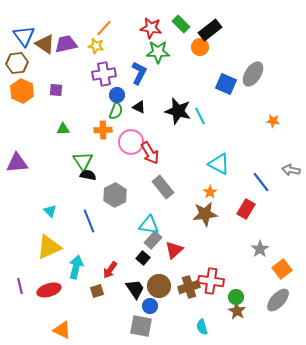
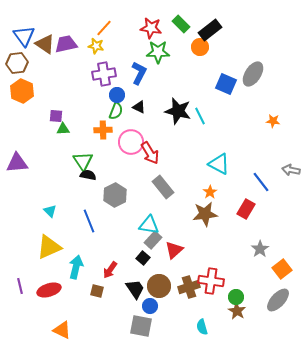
purple square at (56, 90): moved 26 px down
brown square at (97, 291): rotated 32 degrees clockwise
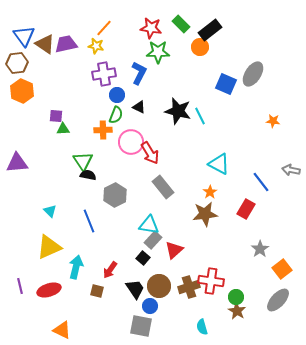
green semicircle at (116, 111): moved 4 px down
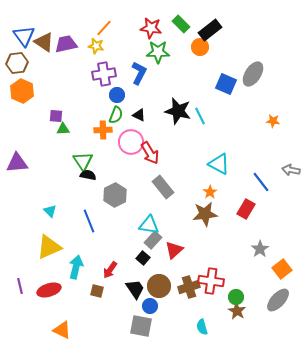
brown triangle at (45, 44): moved 1 px left, 2 px up
black triangle at (139, 107): moved 8 px down
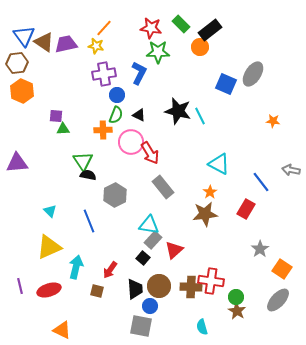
orange square at (282, 269): rotated 18 degrees counterclockwise
brown cross at (189, 287): moved 2 px right; rotated 20 degrees clockwise
black trapezoid at (135, 289): rotated 30 degrees clockwise
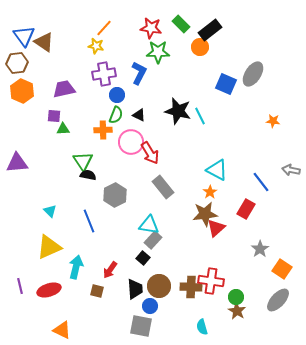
purple trapezoid at (66, 44): moved 2 px left, 45 px down
purple square at (56, 116): moved 2 px left
cyan triangle at (219, 164): moved 2 px left, 6 px down
red triangle at (174, 250): moved 42 px right, 22 px up
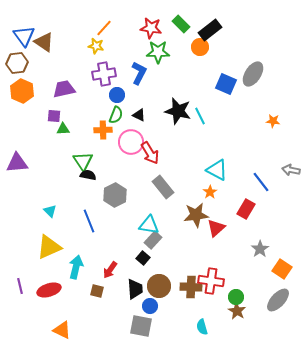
brown star at (205, 214): moved 9 px left, 1 px down
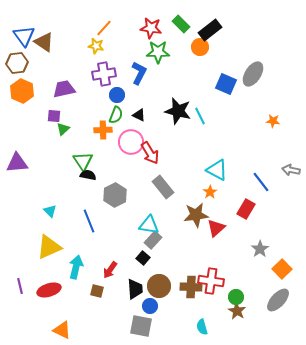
green triangle at (63, 129): rotated 40 degrees counterclockwise
orange square at (282, 269): rotated 12 degrees clockwise
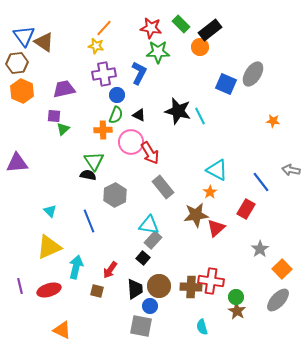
green triangle at (83, 161): moved 11 px right
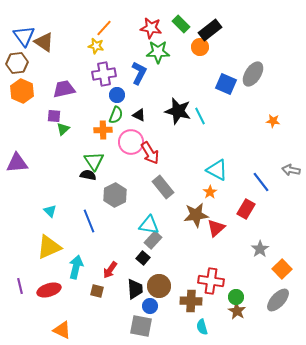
brown cross at (191, 287): moved 14 px down
